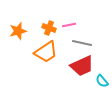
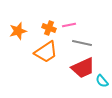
red trapezoid: moved 1 px right, 2 px down
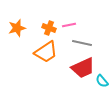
orange star: moved 1 px left, 3 px up
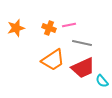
orange star: moved 1 px left
orange trapezoid: moved 7 px right, 8 px down
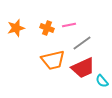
orange cross: moved 2 px left
gray line: rotated 48 degrees counterclockwise
orange trapezoid: rotated 20 degrees clockwise
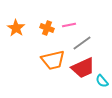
orange star: rotated 24 degrees counterclockwise
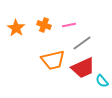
orange cross: moved 3 px left, 3 px up
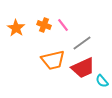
pink line: moved 6 px left; rotated 64 degrees clockwise
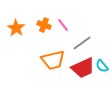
cyan semicircle: moved 15 px up
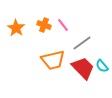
red trapezoid: rotated 110 degrees counterclockwise
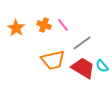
red trapezoid: rotated 15 degrees counterclockwise
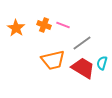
pink line: rotated 32 degrees counterclockwise
cyan semicircle: moved 3 px up; rotated 56 degrees clockwise
